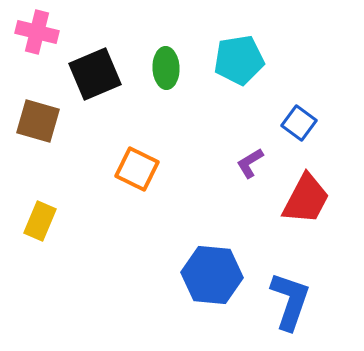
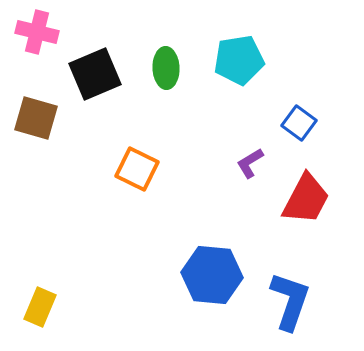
brown square: moved 2 px left, 3 px up
yellow rectangle: moved 86 px down
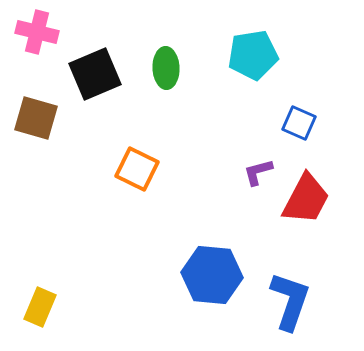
cyan pentagon: moved 14 px right, 5 px up
blue square: rotated 12 degrees counterclockwise
purple L-shape: moved 8 px right, 9 px down; rotated 16 degrees clockwise
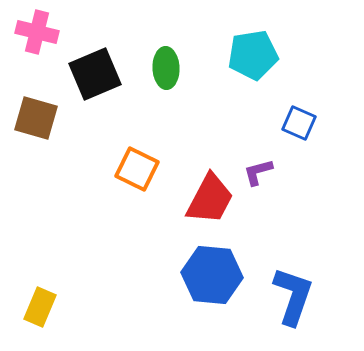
red trapezoid: moved 96 px left
blue L-shape: moved 3 px right, 5 px up
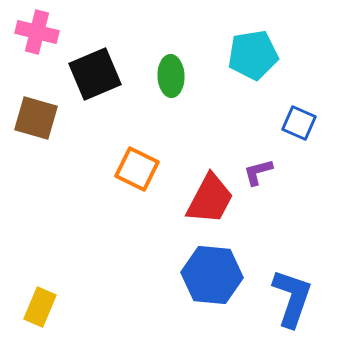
green ellipse: moved 5 px right, 8 px down
blue L-shape: moved 1 px left, 2 px down
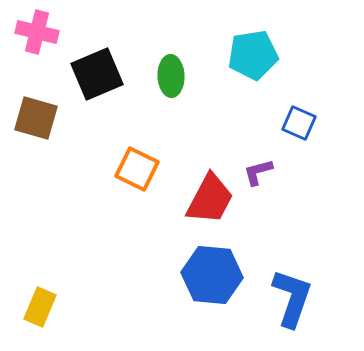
black square: moved 2 px right
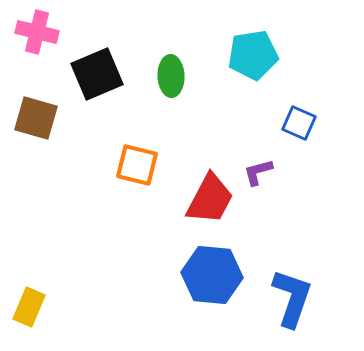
orange square: moved 4 px up; rotated 12 degrees counterclockwise
yellow rectangle: moved 11 px left
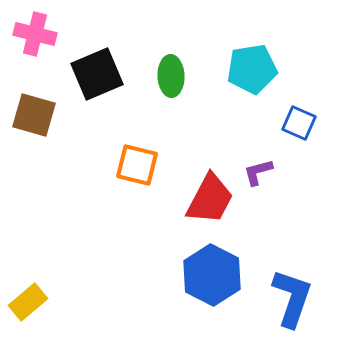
pink cross: moved 2 px left, 2 px down
cyan pentagon: moved 1 px left, 14 px down
brown square: moved 2 px left, 3 px up
blue hexagon: rotated 22 degrees clockwise
yellow rectangle: moved 1 px left, 5 px up; rotated 27 degrees clockwise
